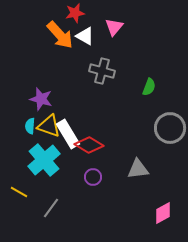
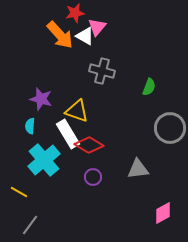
pink triangle: moved 17 px left
yellow triangle: moved 28 px right, 15 px up
gray line: moved 21 px left, 17 px down
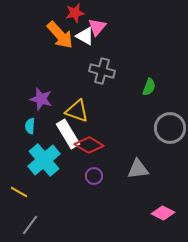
purple circle: moved 1 px right, 1 px up
pink diamond: rotated 55 degrees clockwise
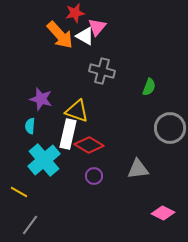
white rectangle: rotated 44 degrees clockwise
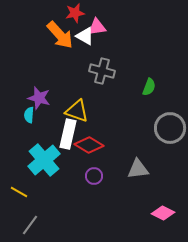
pink triangle: rotated 42 degrees clockwise
purple star: moved 2 px left, 1 px up
cyan semicircle: moved 1 px left, 11 px up
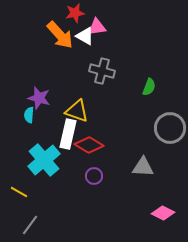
gray triangle: moved 5 px right, 2 px up; rotated 10 degrees clockwise
